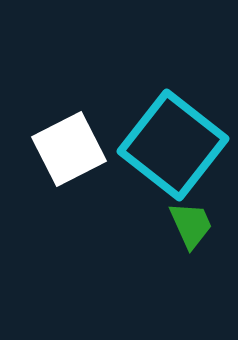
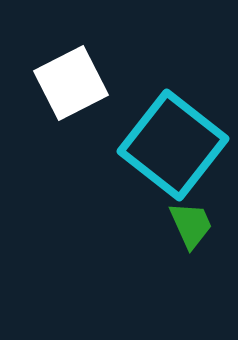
white square: moved 2 px right, 66 px up
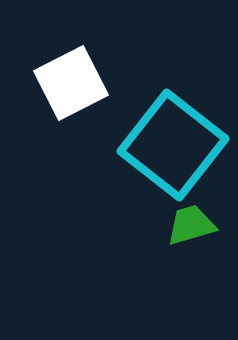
green trapezoid: rotated 82 degrees counterclockwise
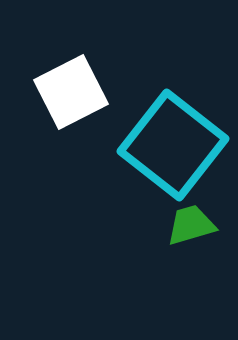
white square: moved 9 px down
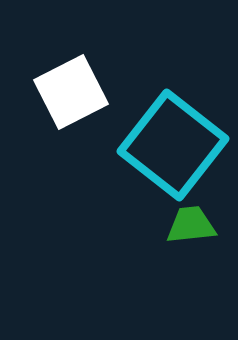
green trapezoid: rotated 10 degrees clockwise
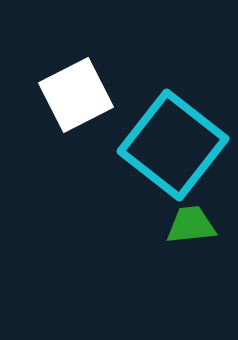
white square: moved 5 px right, 3 px down
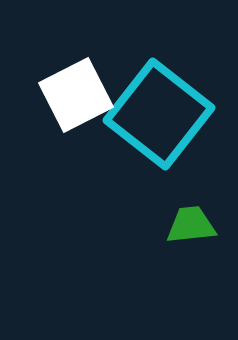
cyan square: moved 14 px left, 31 px up
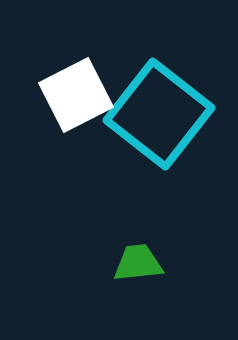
green trapezoid: moved 53 px left, 38 px down
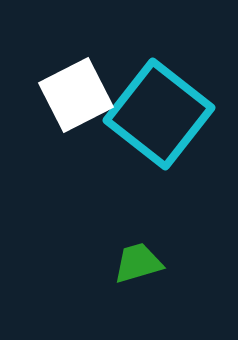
green trapezoid: rotated 10 degrees counterclockwise
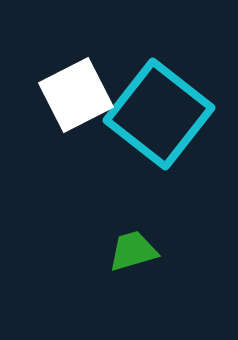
green trapezoid: moved 5 px left, 12 px up
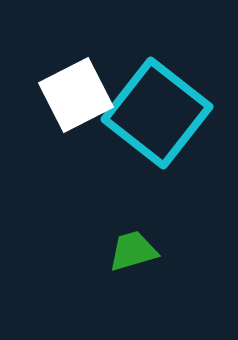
cyan square: moved 2 px left, 1 px up
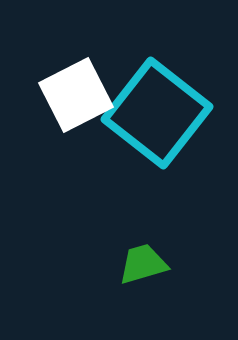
green trapezoid: moved 10 px right, 13 px down
